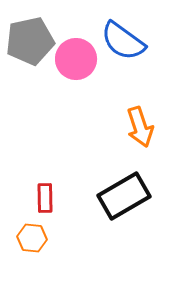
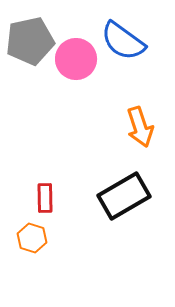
orange hexagon: rotated 12 degrees clockwise
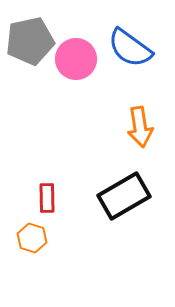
blue semicircle: moved 7 px right, 7 px down
orange arrow: rotated 9 degrees clockwise
red rectangle: moved 2 px right
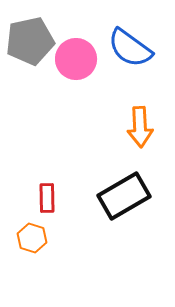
orange arrow: rotated 6 degrees clockwise
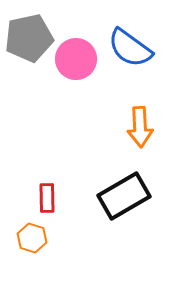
gray pentagon: moved 1 px left, 3 px up
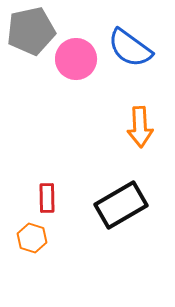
gray pentagon: moved 2 px right, 7 px up
black rectangle: moved 3 px left, 9 px down
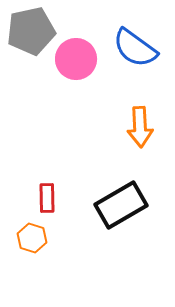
blue semicircle: moved 5 px right
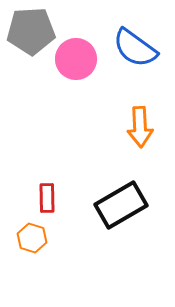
gray pentagon: rotated 9 degrees clockwise
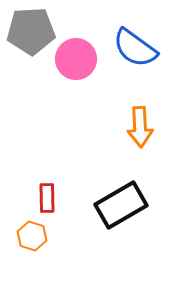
orange hexagon: moved 2 px up
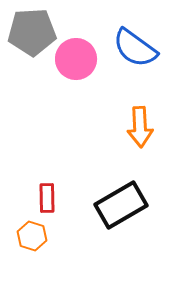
gray pentagon: moved 1 px right, 1 px down
